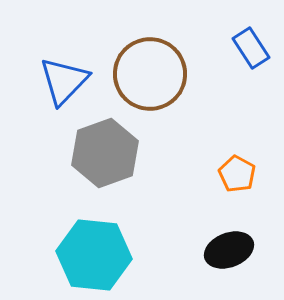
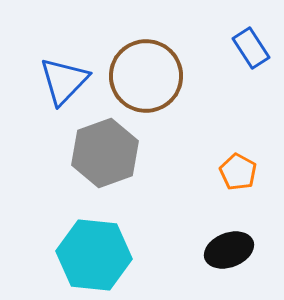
brown circle: moved 4 px left, 2 px down
orange pentagon: moved 1 px right, 2 px up
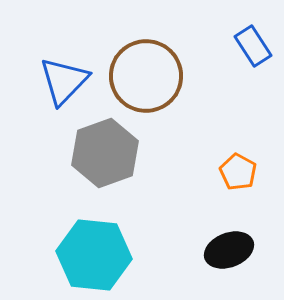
blue rectangle: moved 2 px right, 2 px up
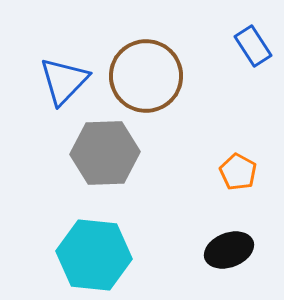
gray hexagon: rotated 18 degrees clockwise
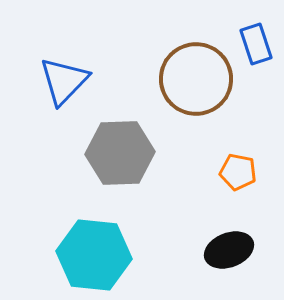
blue rectangle: moved 3 px right, 2 px up; rotated 15 degrees clockwise
brown circle: moved 50 px right, 3 px down
gray hexagon: moved 15 px right
orange pentagon: rotated 18 degrees counterclockwise
